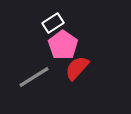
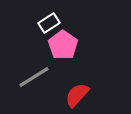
white rectangle: moved 4 px left
red semicircle: moved 27 px down
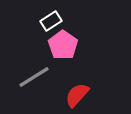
white rectangle: moved 2 px right, 2 px up
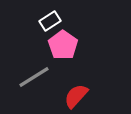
white rectangle: moved 1 px left
red semicircle: moved 1 px left, 1 px down
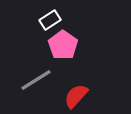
white rectangle: moved 1 px up
gray line: moved 2 px right, 3 px down
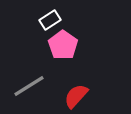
gray line: moved 7 px left, 6 px down
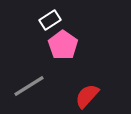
red semicircle: moved 11 px right
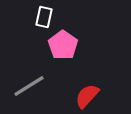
white rectangle: moved 6 px left, 3 px up; rotated 45 degrees counterclockwise
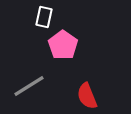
red semicircle: rotated 64 degrees counterclockwise
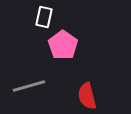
gray line: rotated 16 degrees clockwise
red semicircle: rotated 8 degrees clockwise
